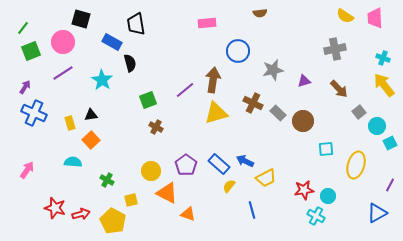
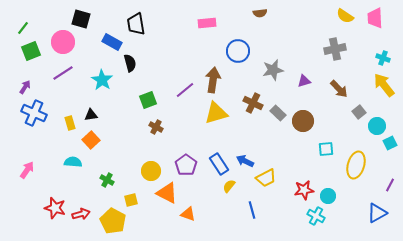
blue rectangle at (219, 164): rotated 15 degrees clockwise
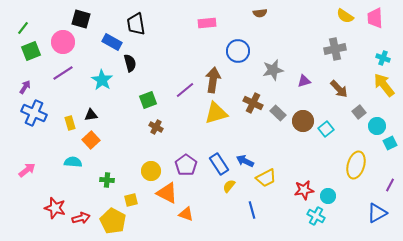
cyan square at (326, 149): moved 20 px up; rotated 35 degrees counterclockwise
pink arrow at (27, 170): rotated 18 degrees clockwise
green cross at (107, 180): rotated 24 degrees counterclockwise
red arrow at (81, 214): moved 4 px down
orange triangle at (188, 214): moved 2 px left
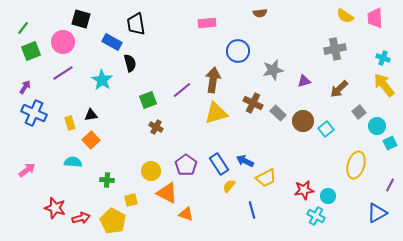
brown arrow at (339, 89): rotated 90 degrees clockwise
purple line at (185, 90): moved 3 px left
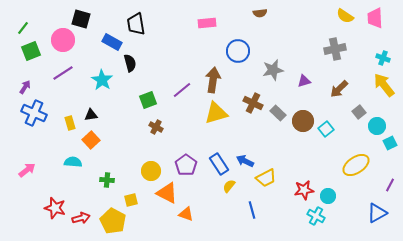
pink circle at (63, 42): moved 2 px up
yellow ellipse at (356, 165): rotated 40 degrees clockwise
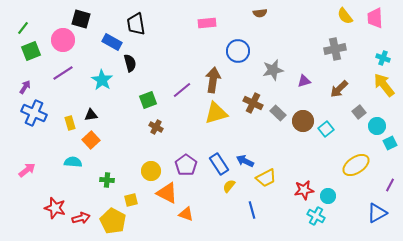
yellow semicircle at (345, 16): rotated 18 degrees clockwise
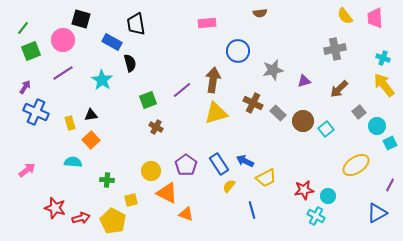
blue cross at (34, 113): moved 2 px right, 1 px up
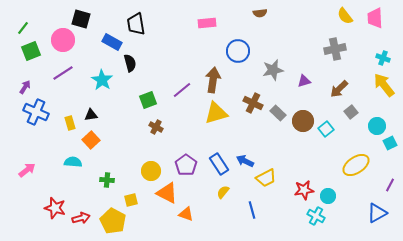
gray square at (359, 112): moved 8 px left
yellow semicircle at (229, 186): moved 6 px left, 6 px down
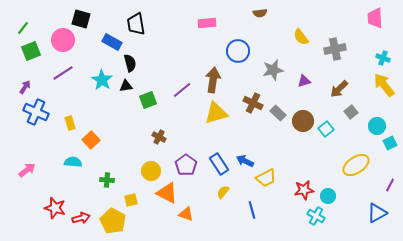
yellow semicircle at (345, 16): moved 44 px left, 21 px down
black triangle at (91, 115): moved 35 px right, 29 px up
brown cross at (156, 127): moved 3 px right, 10 px down
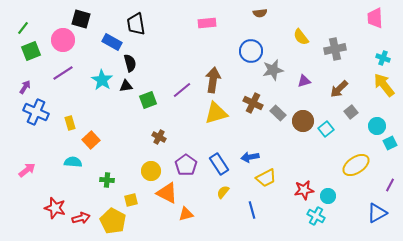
blue circle at (238, 51): moved 13 px right
blue arrow at (245, 161): moved 5 px right, 4 px up; rotated 36 degrees counterclockwise
orange triangle at (186, 214): rotated 35 degrees counterclockwise
